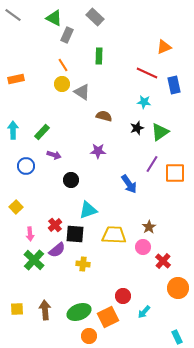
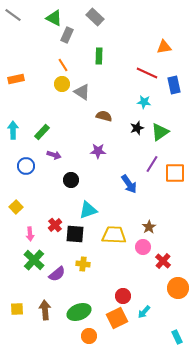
orange triangle at (164, 47): rotated 14 degrees clockwise
purple semicircle at (57, 250): moved 24 px down
orange square at (108, 317): moved 9 px right, 1 px down
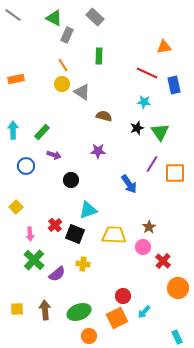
green triangle at (160, 132): rotated 30 degrees counterclockwise
black square at (75, 234): rotated 18 degrees clockwise
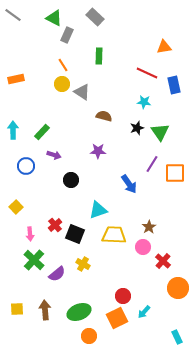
cyan triangle at (88, 210): moved 10 px right
yellow cross at (83, 264): rotated 24 degrees clockwise
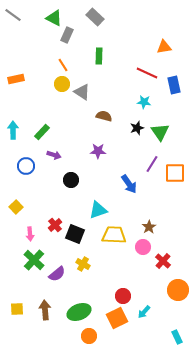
orange circle at (178, 288): moved 2 px down
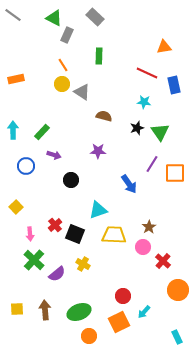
orange square at (117, 318): moved 2 px right, 4 px down
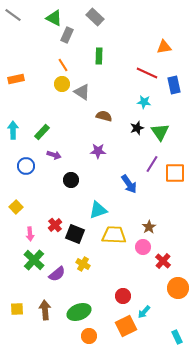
orange circle at (178, 290): moved 2 px up
orange square at (119, 322): moved 7 px right, 4 px down
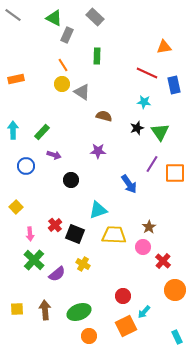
green rectangle at (99, 56): moved 2 px left
orange circle at (178, 288): moved 3 px left, 2 px down
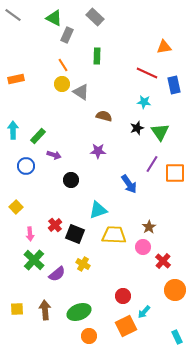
gray triangle at (82, 92): moved 1 px left
green rectangle at (42, 132): moved 4 px left, 4 px down
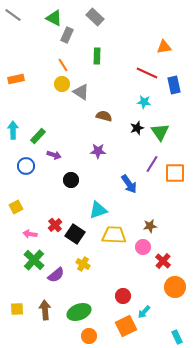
yellow square at (16, 207): rotated 16 degrees clockwise
brown star at (149, 227): moved 1 px right, 1 px up; rotated 24 degrees clockwise
pink arrow at (30, 234): rotated 104 degrees clockwise
black square at (75, 234): rotated 12 degrees clockwise
purple semicircle at (57, 274): moved 1 px left, 1 px down
orange circle at (175, 290): moved 3 px up
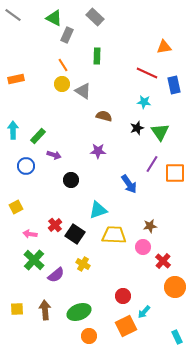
gray triangle at (81, 92): moved 2 px right, 1 px up
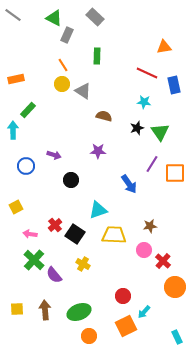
green rectangle at (38, 136): moved 10 px left, 26 px up
pink circle at (143, 247): moved 1 px right, 3 px down
purple semicircle at (56, 275): moved 2 px left; rotated 90 degrees clockwise
